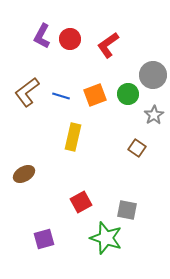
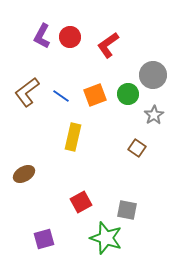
red circle: moved 2 px up
blue line: rotated 18 degrees clockwise
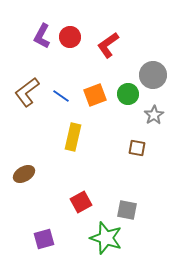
brown square: rotated 24 degrees counterclockwise
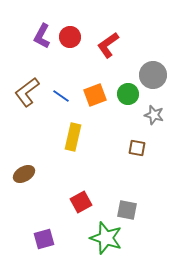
gray star: rotated 24 degrees counterclockwise
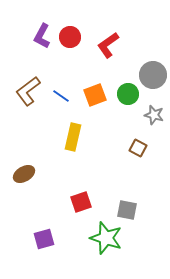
brown L-shape: moved 1 px right, 1 px up
brown square: moved 1 px right; rotated 18 degrees clockwise
red square: rotated 10 degrees clockwise
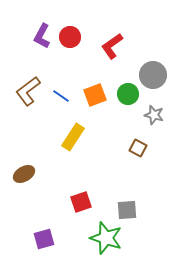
red L-shape: moved 4 px right, 1 px down
yellow rectangle: rotated 20 degrees clockwise
gray square: rotated 15 degrees counterclockwise
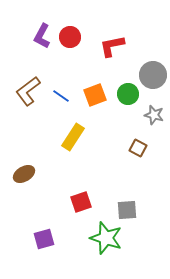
red L-shape: rotated 24 degrees clockwise
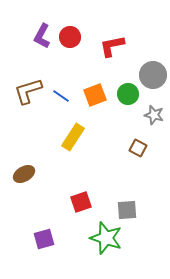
brown L-shape: rotated 20 degrees clockwise
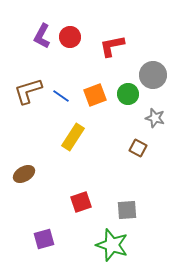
gray star: moved 1 px right, 3 px down
green star: moved 6 px right, 7 px down
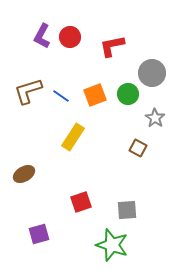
gray circle: moved 1 px left, 2 px up
gray star: rotated 18 degrees clockwise
purple square: moved 5 px left, 5 px up
